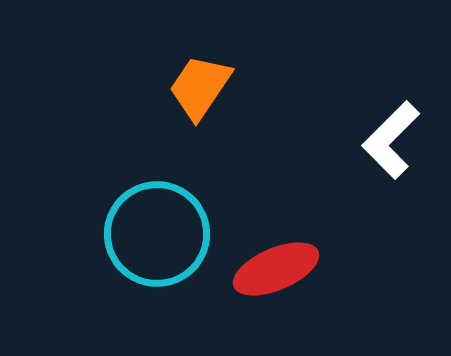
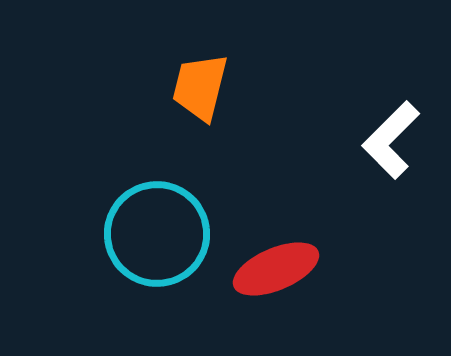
orange trapezoid: rotated 20 degrees counterclockwise
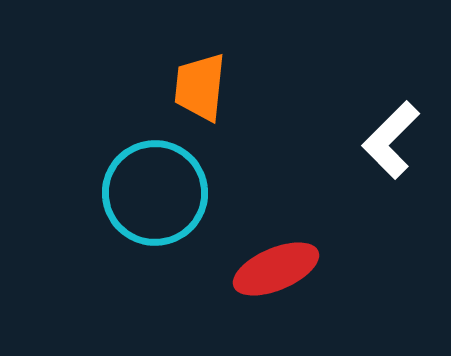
orange trapezoid: rotated 8 degrees counterclockwise
cyan circle: moved 2 px left, 41 px up
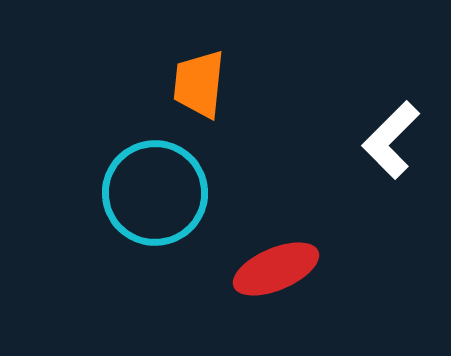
orange trapezoid: moved 1 px left, 3 px up
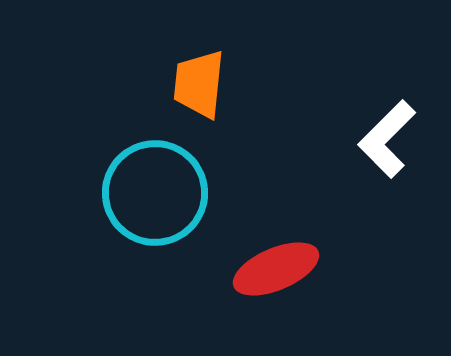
white L-shape: moved 4 px left, 1 px up
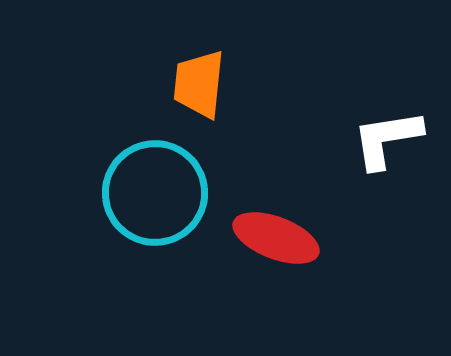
white L-shape: rotated 36 degrees clockwise
red ellipse: moved 31 px up; rotated 44 degrees clockwise
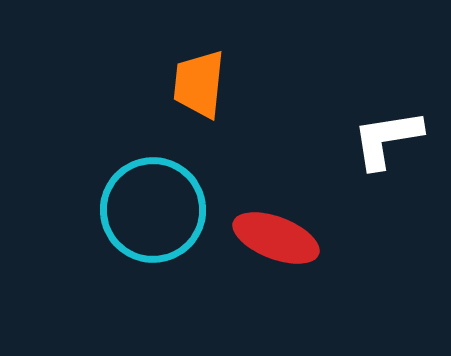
cyan circle: moved 2 px left, 17 px down
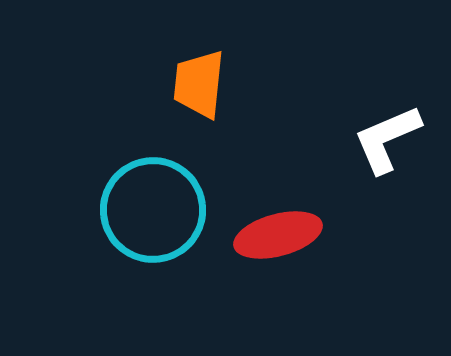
white L-shape: rotated 14 degrees counterclockwise
red ellipse: moved 2 px right, 3 px up; rotated 36 degrees counterclockwise
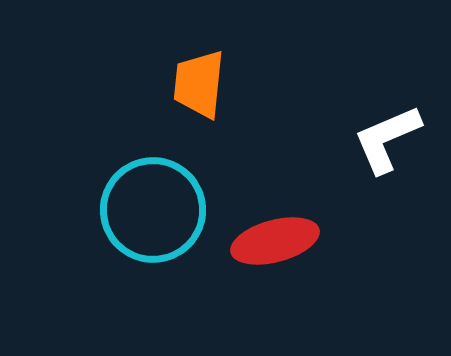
red ellipse: moved 3 px left, 6 px down
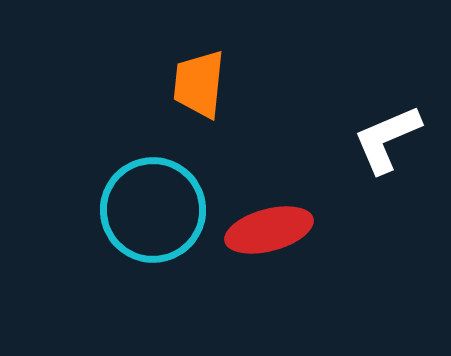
red ellipse: moved 6 px left, 11 px up
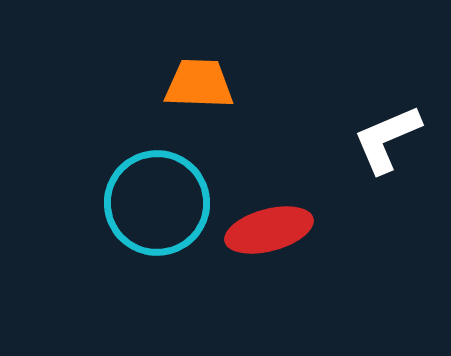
orange trapezoid: rotated 86 degrees clockwise
cyan circle: moved 4 px right, 7 px up
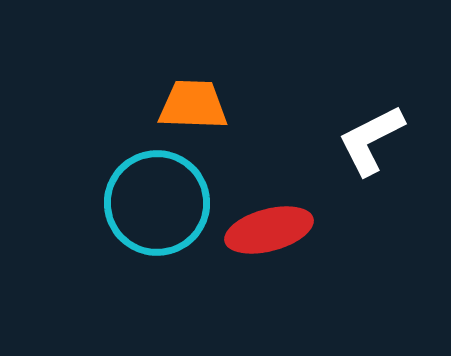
orange trapezoid: moved 6 px left, 21 px down
white L-shape: moved 16 px left, 1 px down; rotated 4 degrees counterclockwise
